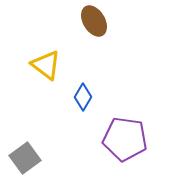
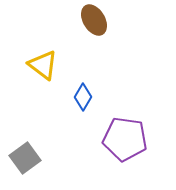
brown ellipse: moved 1 px up
yellow triangle: moved 3 px left
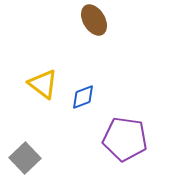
yellow triangle: moved 19 px down
blue diamond: rotated 40 degrees clockwise
gray square: rotated 8 degrees counterclockwise
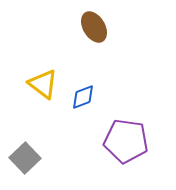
brown ellipse: moved 7 px down
purple pentagon: moved 1 px right, 2 px down
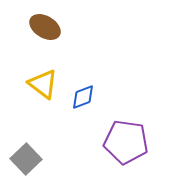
brown ellipse: moved 49 px left; rotated 28 degrees counterclockwise
purple pentagon: moved 1 px down
gray square: moved 1 px right, 1 px down
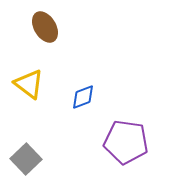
brown ellipse: rotated 28 degrees clockwise
yellow triangle: moved 14 px left
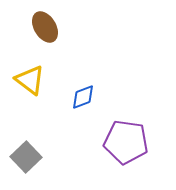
yellow triangle: moved 1 px right, 4 px up
gray square: moved 2 px up
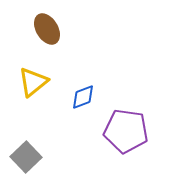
brown ellipse: moved 2 px right, 2 px down
yellow triangle: moved 3 px right, 2 px down; rotated 44 degrees clockwise
purple pentagon: moved 11 px up
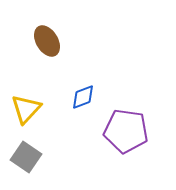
brown ellipse: moved 12 px down
yellow triangle: moved 7 px left, 27 px down; rotated 8 degrees counterclockwise
gray square: rotated 12 degrees counterclockwise
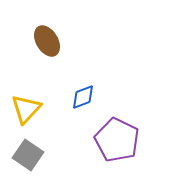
purple pentagon: moved 9 px left, 9 px down; rotated 18 degrees clockwise
gray square: moved 2 px right, 2 px up
